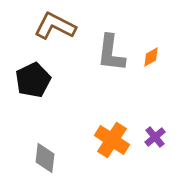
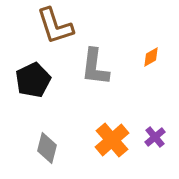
brown L-shape: rotated 135 degrees counterclockwise
gray L-shape: moved 16 px left, 14 px down
orange cross: rotated 16 degrees clockwise
gray diamond: moved 2 px right, 10 px up; rotated 8 degrees clockwise
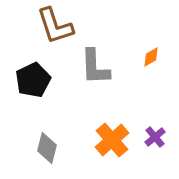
gray L-shape: rotated 9 degrees counterclockwise
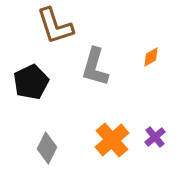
gray L-shape: rotated 18 degrees clockwise
black pentagon: moved 2 px left, 2 px down
gray diamond: rotated 12 degrees clockwise
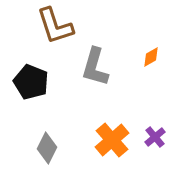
black pentagon: rotated 24 degrees counterclockwise
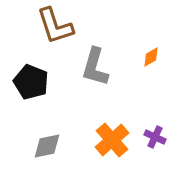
purple cross: rotated 25 degrees counterclockwise
gray diamond: moved 2 px up; rotated 52 degrees clockwise
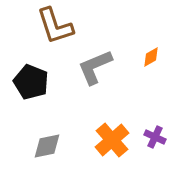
gray L-shape: rotated 51 degrees clockwise
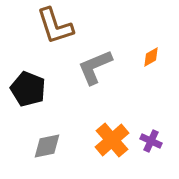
black pentagon: moved 3 px left, 7 px down
purple cross: moved 4 px left, 4 px down
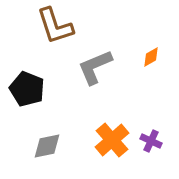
black pentagon: moved 1 px left
